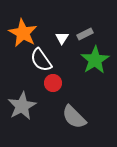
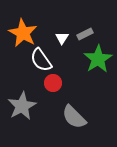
green star: moved 3 px right, 1 px up
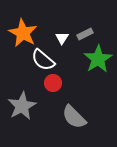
white semicircle: moved 2 px right; rotated 15 degrees counterclockwise
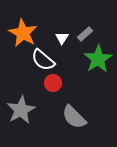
gray rectangle: rotated 14 degrees counterclockwise
gray star: moved 1 px left, 4 px down
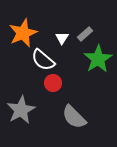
orange star: rotated 20 degrees clockwise
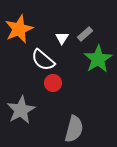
orange star: moved 4 px left, 4 px up
gray semicircle: moved 12 px down; rotated 120 degrees counterclockwise
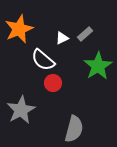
white triangle: rotated 32 degrees clockwise
green star: moved 7 px down
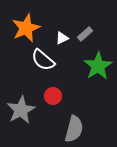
orange star: moved 7 px right, 1 px up
red circle: moved 13 px down
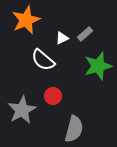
orange star: moved 8 px up
green star: rotated 16 degrees clockwise
gray star: moved 1 px right
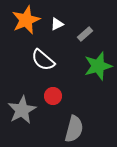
white triangle: moved 5 px left, 14 px up
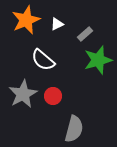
green star: moved 6 px up
gray star: moved 1 px right, 16 px up
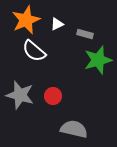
gray rectangle: rotated 56 degrees clockwise
white semicircle: moved 9 px left, 9 px up
gray star: moved 3 px left, 1 px down; rotated 28 degrees counterclockwise
gray semicircle: rotated 92 degrees counterclockwise
